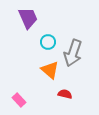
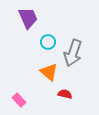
orange triangle: moved 1 px left, 2 px down
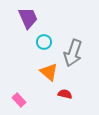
cyan circle: moved 4 px left
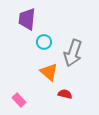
purple trapezoid: moved 1 px left, 1 px down; rotated 150 degrees counterclockwise
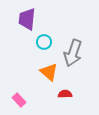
red semicircle: rotated 16 degrees counterclockwise
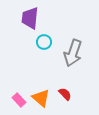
purple trapezoid: moved 3 px right, 1 px up
orange triangle: moved 8 px left, 26 px down
red semicircle: rotated 48 degrees clockwise
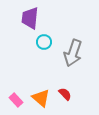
pink rectangle: moved 3 px left
